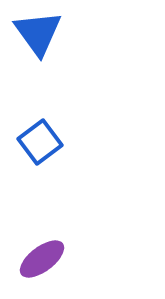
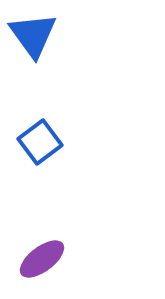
blue triangle: moved 5 px left, 2 px down
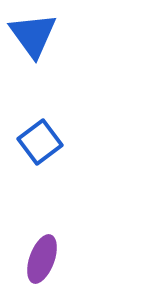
purple ellipse: rotated 33 degrees counterclockwise
